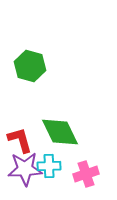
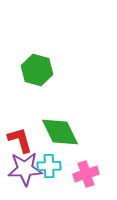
green hexagon: moved 7 px right, 4 px down
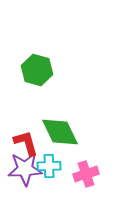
red L-shape: moved 6 px right, 3 px down
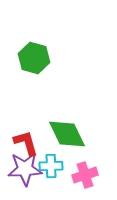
green hexagon: moved 3 px left, 12 px up
green diamond: moved 7 px right, 2 px down
cyan cross: moved 2 px right
pink cross: moved 1 px left, 1 px down
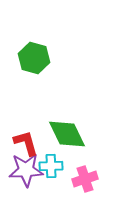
purple star: moved 1 px right, 1 px down
pink cross: moved 4 px down
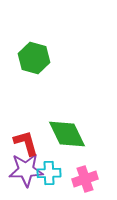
cyan cross: moved 2 px left, 7 px down
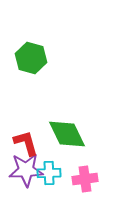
green hexagon: moved 3 px left
pink cross: rotated 10 degrees clockwise
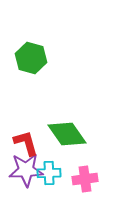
green diamond: rotated 9 degrees counterclockwise
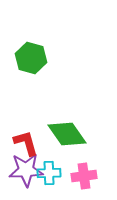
pink cross: moved 1 px left, 3 px up
